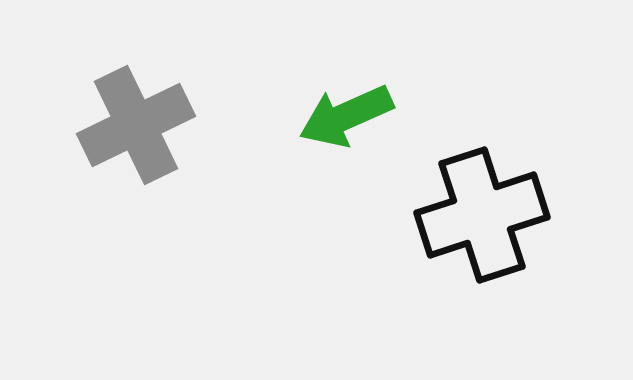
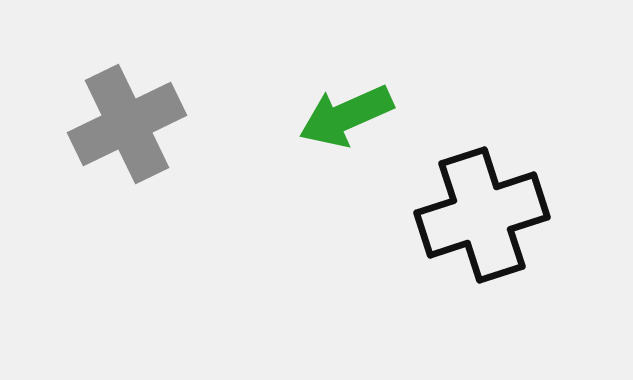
gray cross: moved 9 px left, 1 px up
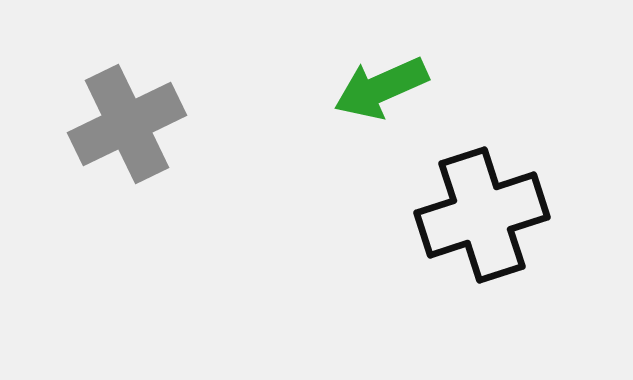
green arrow: moved 35 px right, 28 px up
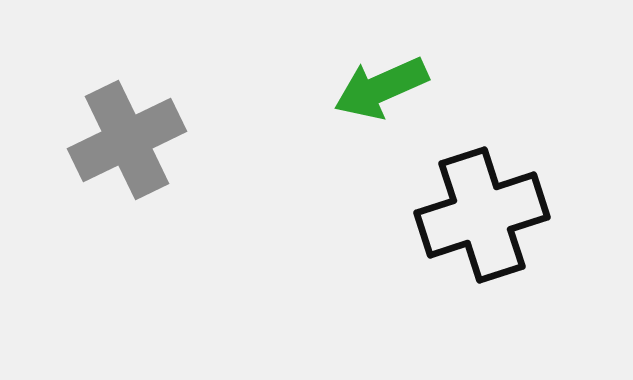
gray cross: moved 16 px down
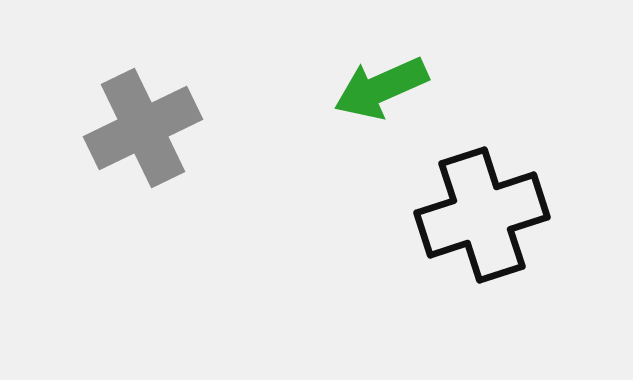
gray cross: moved 16 px right, 12 px up
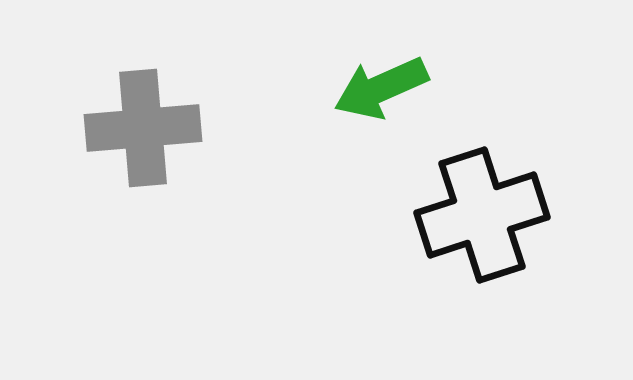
gray cross: rotated 21 degrees clockwise
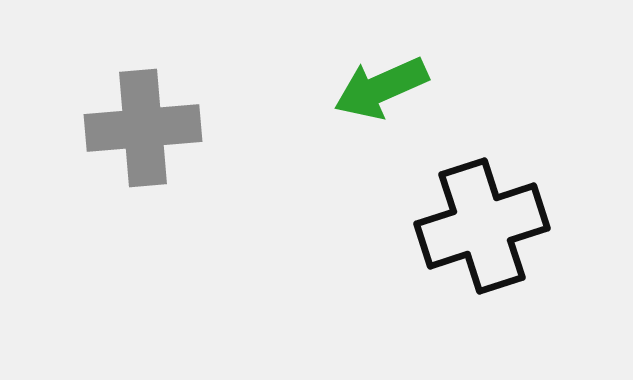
black cross: moved 11 px down
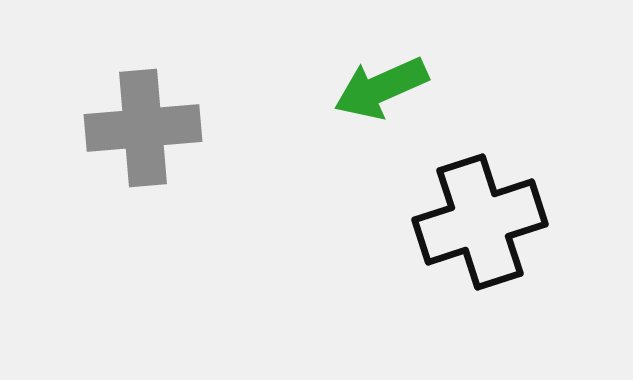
black cross: moved 2 px left, 4 px up
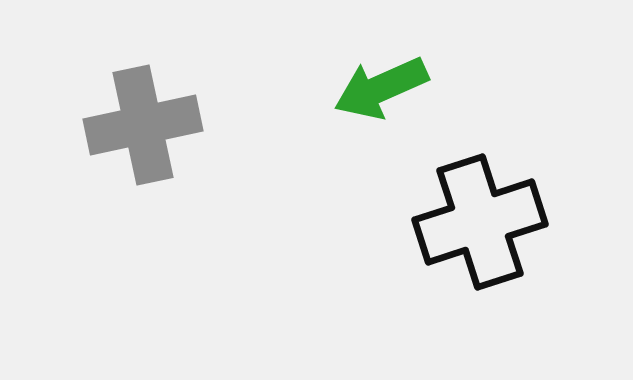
gray cross: moved 3 px up; rotated 7 degrees counterclockwise
